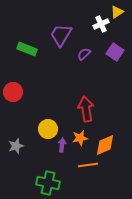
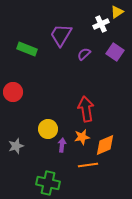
orange star: moved 2 px right, 1 px up
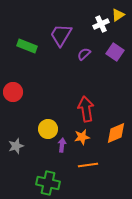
yellow triangle: moved 1 px right, 3 px down
green rectangle: moved 3 px up
orange diamond: moved 11 px right, 12 px up
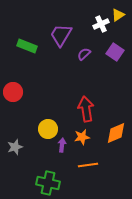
gray star: moved 1 px left, 1 px down
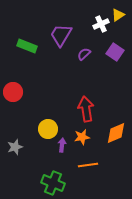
green cross: moved 5 px right; rotated 10 degrees clockwise
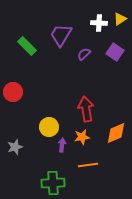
yellow triangle: moved 2 px right, 4 px down
white cross: moved 2 px left, 1 px up; rotated 28 degrees clockwise
green rectangle: rotated 24 degrees clockwise
yellow circle: moved 1 px right, 2 px up
green cross: rotated 25 degrees counterclockwise
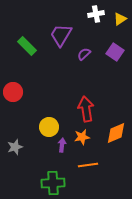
white cross: moved 3 px left, 9 px up; rotated 14 degrees counterclockwise
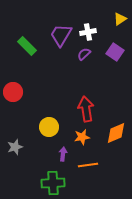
white cross: moved 8 px left, 18 px down
purple arrow: moved 1 px right, 9 px down
